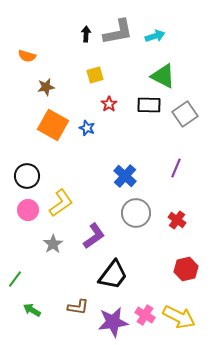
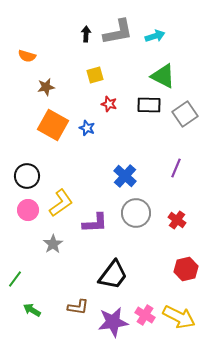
red star: rotated 21 degrees counterclockwise
purple L-shape: moved 1 px right, 13 px up; rotated 32 degrees clockwise
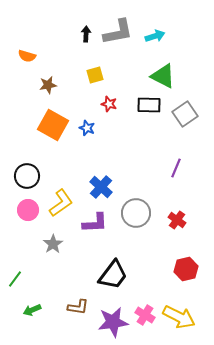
brown star: moved 2 px right, 2 px up
blue cross: moved 24 px left, 11 px down
green arrow: rotated 54 degrees counterclockwise
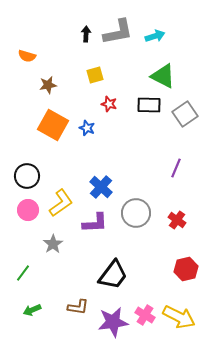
green line: moved 8 px right, 6 px up
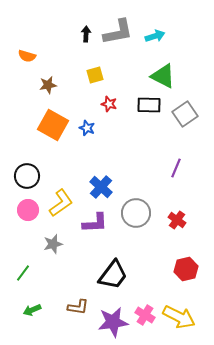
gray star: rotated 18 degrees clockwise
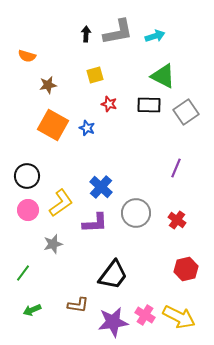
gray square: moved 1 px right, 2 px up
brown L-shape: moved 2 px up
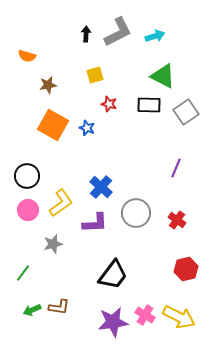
gray L-shape: rotated 16 degrees counterclockwise
brown L-shape: moved 19 px left, 2 px down
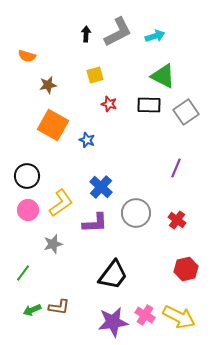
blue star: moved 12 px down
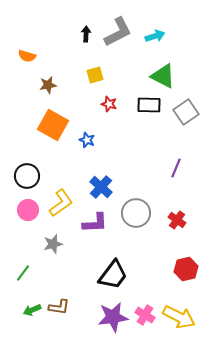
purple star: moved 5 px up
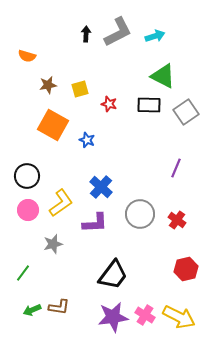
yellow square: moved 15 px left, 14 px down
gray circle: moved 4 px right, 1 px down
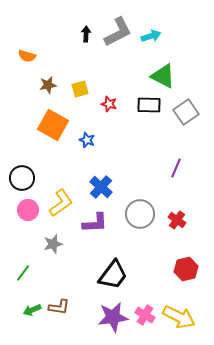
cyan arrow: moved 4 px left
black circle: moved 5 px left, 2 px down
